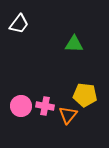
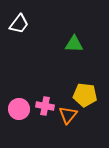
pink circle: moved 2 px left, 3 px down
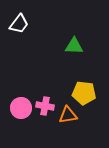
green triangle: moved 2 px down
yellow pentagon: moved 1 px left, 2 px up
pink circle: moved 2 px right, 1 px up
orange triangle: rotated 42 degrees clockwise
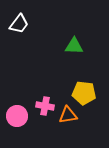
pink circle: moved 4 px left, 8 px down
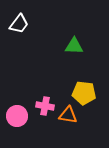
orange triangle: rotated 18 degrees clockwise
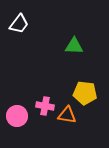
yellow pentagon: moved 1 px right
orange triangle: moved 1 px left
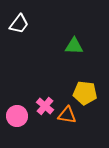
pink cross: rotated 30 degrees clockwise
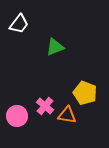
green triangle: moved 19 px left, 1 px down; rotated 24 degrees counterclockwise
yellow pentagon: rotated 15 degrees clockwise
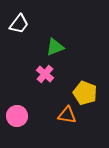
pink cross: moved 32 px up
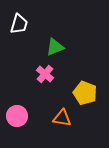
white trapezoid: rotated 20 degrees counterclockwise
orange triangle: moved 5 px left, 3 px down
